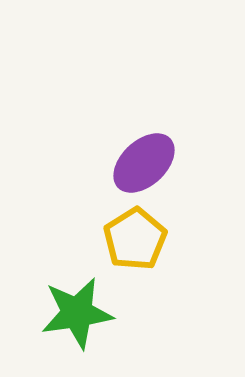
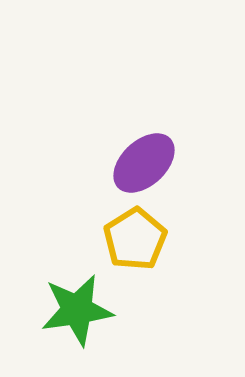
green star: moved 3 px up
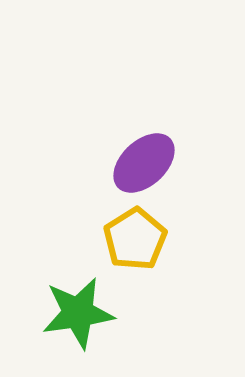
green star: moved 1 px right, 3 px down
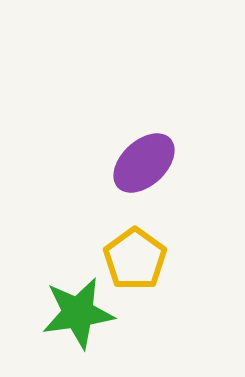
yellow pentagon: moved 20 px down; rotated 4 degrees counterclockwise
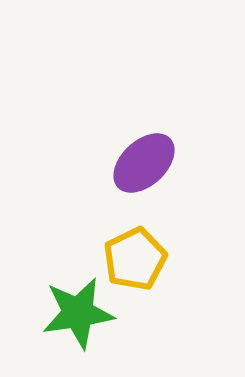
yellow pentagon: rotated 10 degrees clockwise
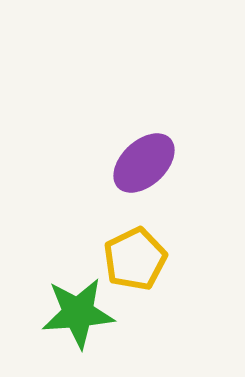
green star: rotated 4 degrees clockwise
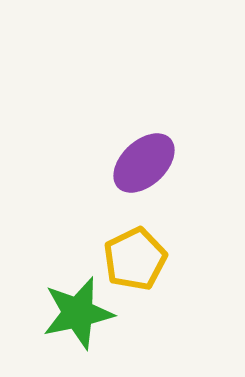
green star: rotated 8 degrees counterclockwise
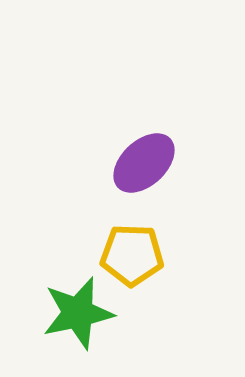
yellow pentagon: moved 3 px left, 4 px up; rotated 28 degrees clockwise
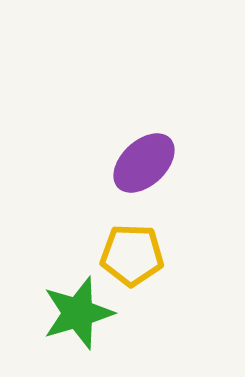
green star: rotated 4 degrees counterclockwise
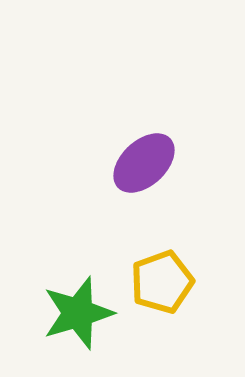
yellow pentagon: moved 30 px right, 27 px down; rotated 22 degrees counterclockwise
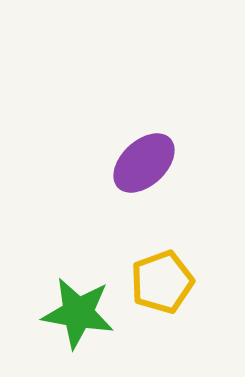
green star: rotated 26 degrees clockwise
